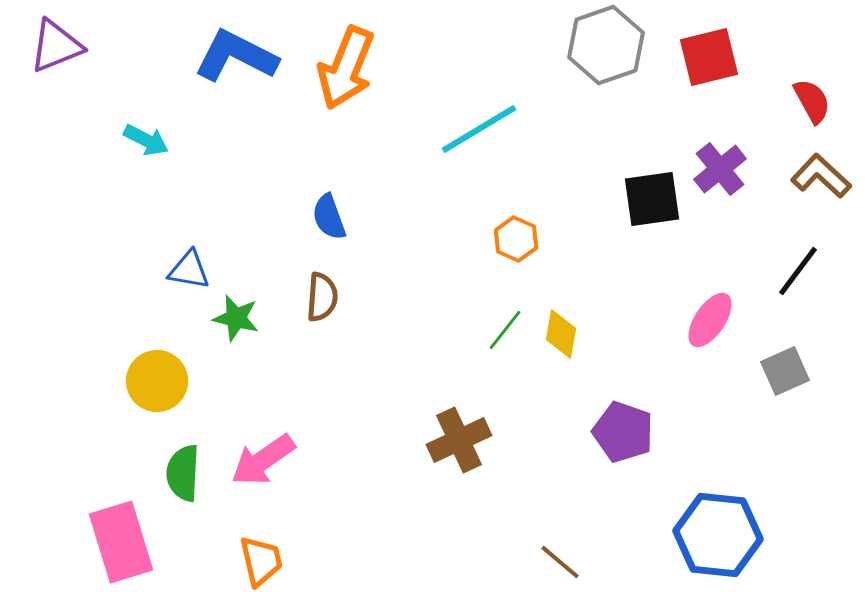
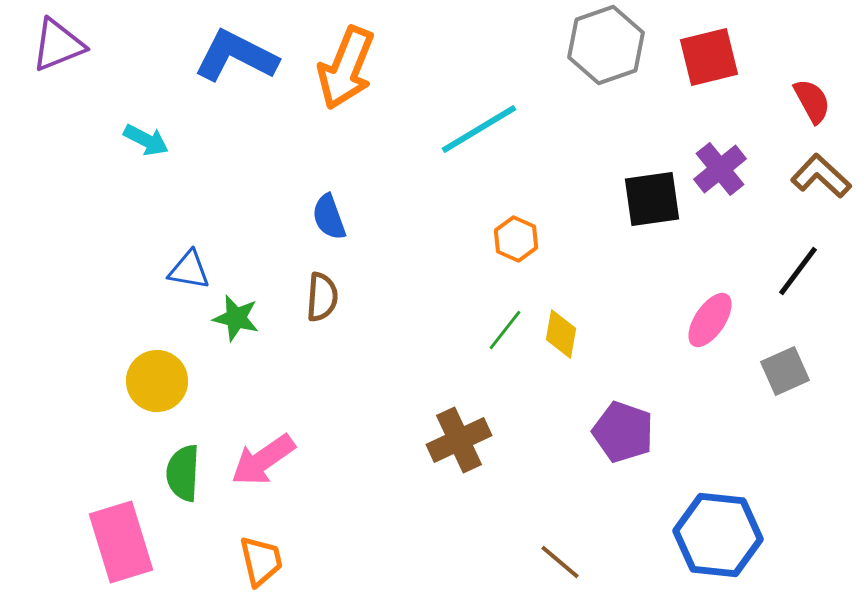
purple triangle: moved 2 px right, 1 px up
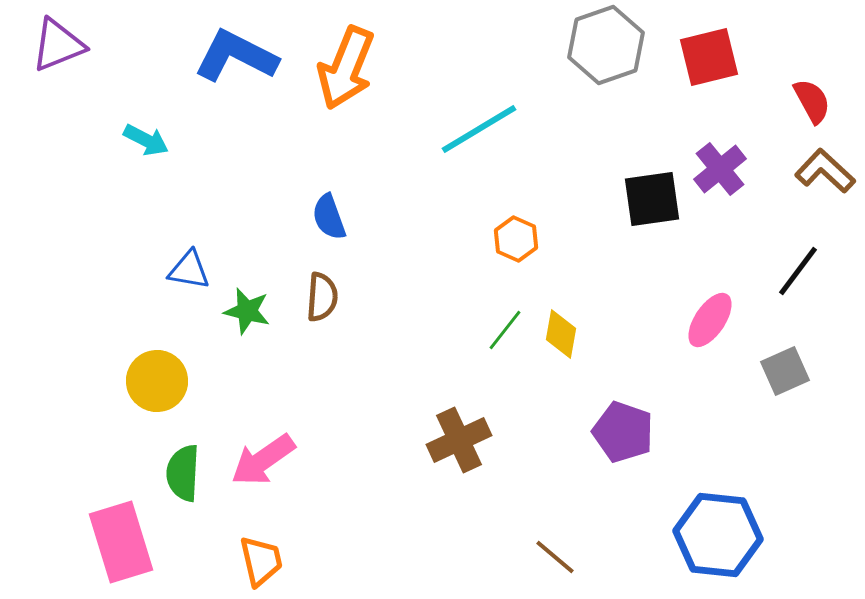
brown L-shape: moved 4 px right, 5 px up
green star: moved 11 px right, 7 px up
brown line: moved 5 px left, 5 px up
